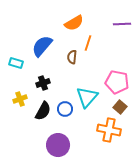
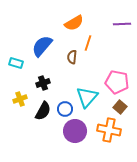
purple circle: moved 17 px right, 14 px up
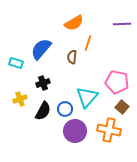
blue semicircle: moved 1 px left, 3 px down
brown square: moved 2 px right
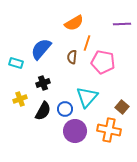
orange line: moved 1 px left
pink pentagon: moved 14 px left, 20 px up
